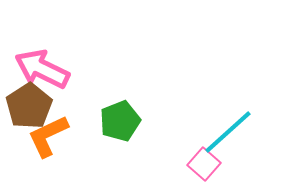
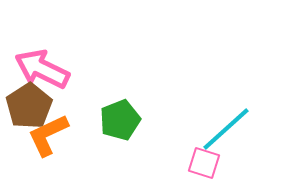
green pentagon: moved 1 px up
cyan line: moved 2 px left, 3 px up
orange L-shape: moved 1 px up
pink square: moved 1 px up; rotated 24 degrees counterclockwise
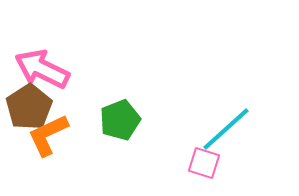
brown pentagon: moved 1 px down
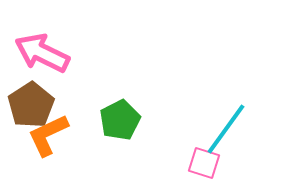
pink arrow: moved 16 px up
brown pentagon: moved 2 px right, 2 px up
green pentagon: rotated 6 degrees counterclockwise
cyan line: rotated 12 degrees counterclockwise
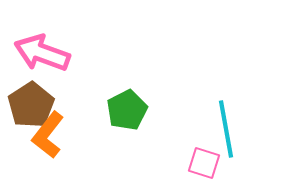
pink arrow: rotated 6 degrees counterclockwise
green pentagon: moved 7 px right, 10 px up
cyan line: rotated 46 degrees counterclockwise
orange L-shape: rotated 27 degrees counterclockwise
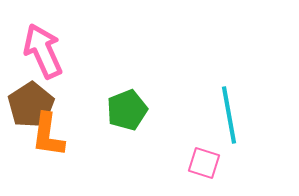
pink arrow: moved 1 px right, 2 px up; rotated 46 degrees clockwise
green pentagon: rotated 6 degrees clockwise
cyan line: moved 3 px right, 14 px up
orange L-shape: rotated 30 degrees counterclockwise
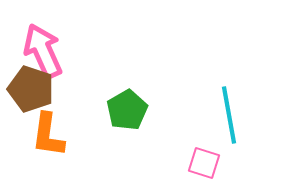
brown pentagon: moved 16 px up; rotated 21 degrees counterclockwise
green pentagon: rotated 9 degrees counterclockwise
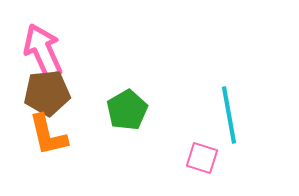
brown pentagon: moved 16 px right, 4 px down; rotated 24 degrees counterclockwise
orange L-shape: rotated 21 degrees counterclockwise
pink square: moved 2 px left, 5 px up
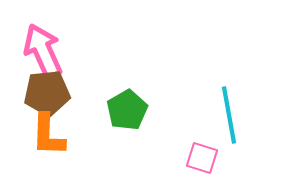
orange L-shape: rotated 15 degrees clockwise
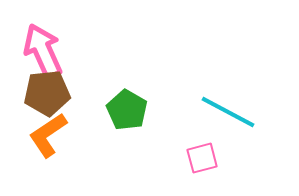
green pentagon: rotated 12 degrees counterclockwise
cyan line: moved 1 px left, 3 px up; rotated 52 degrees counterclockwise
orange L-shape: rotated 54 degrees clockwise
pink square: rotated 32 degrees counterclockwise
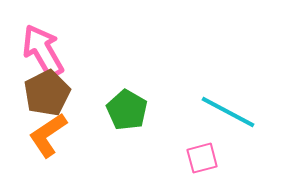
pink arrow: rotated 6 degrees counterclockwise
brown pentagon: rotated 21 degrees counterclockwise
